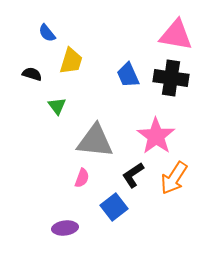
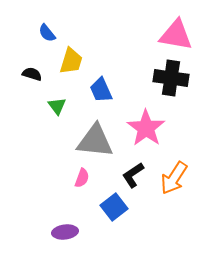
blue trapezoid: moved 27 px left, 15 px down
pink star: moved 10 px left, 8 px up
purple ellipse: moved 4 px down
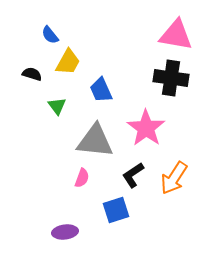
blue semicircle: moved 3 px right, 2 px down
yellow trapezoid: moved 3 px left, 1 px down; rotated 12 degrees clockwise
blue square: moved 2 px right, 3 px down; rotated 20 degrees clockwise
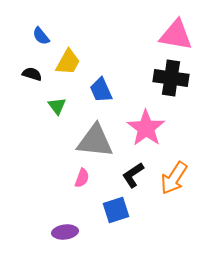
blue semicircle: moved 9 px left, 1 px down
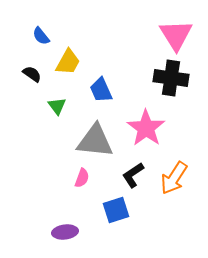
pink triangle: rotated 48 degrees clockwise
black semicircle: rotated 18 degrees clockwise
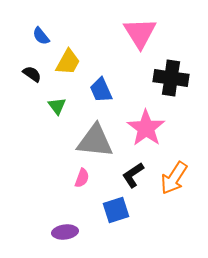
pink triangle: moved 36 px left, 2 px up
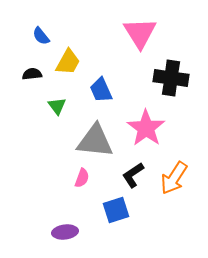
black semicircle: rotated 42 degrees counterclockwise
